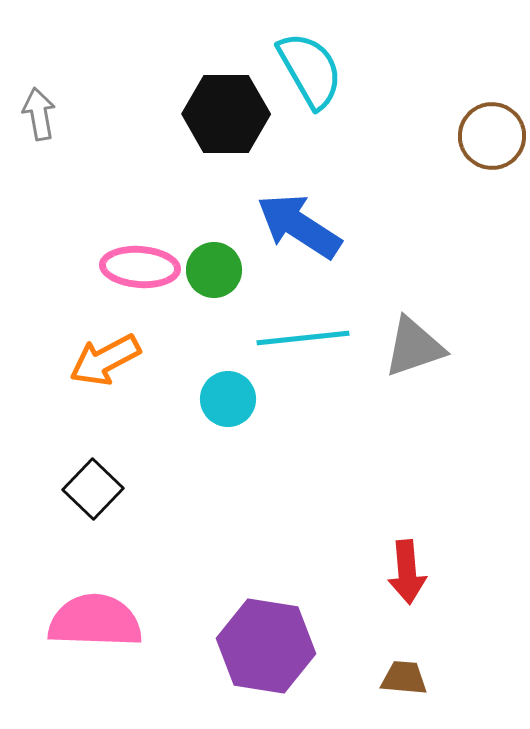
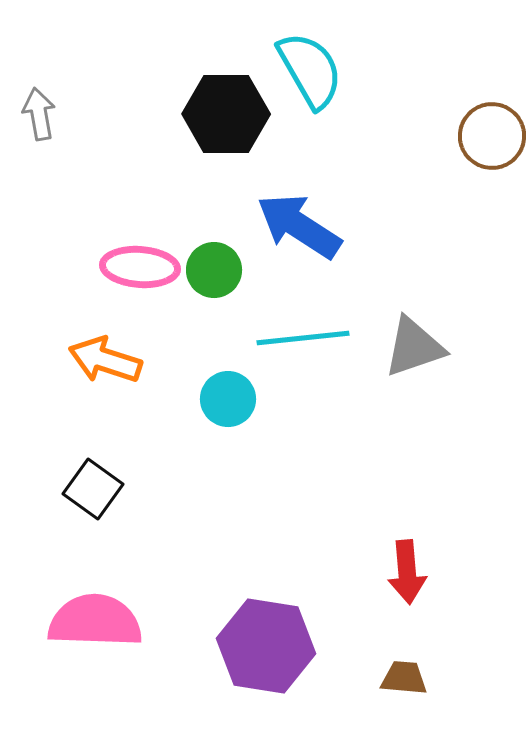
orange arrow: rotated 46 degrees clockwise
black square: rotated 8 degrees counterclockwise
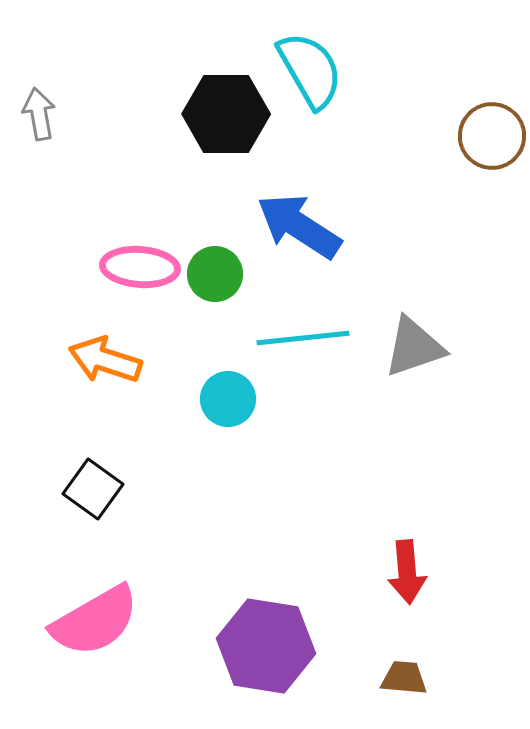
green circle: moved 1 px right, 4 px down
pink semicircle: rotated 148 degrees clockwise
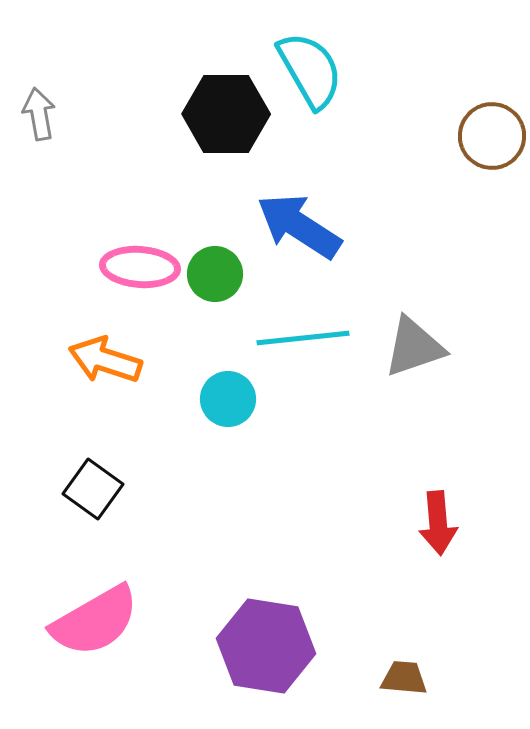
red arrow: moved 31 px right, 49 px up
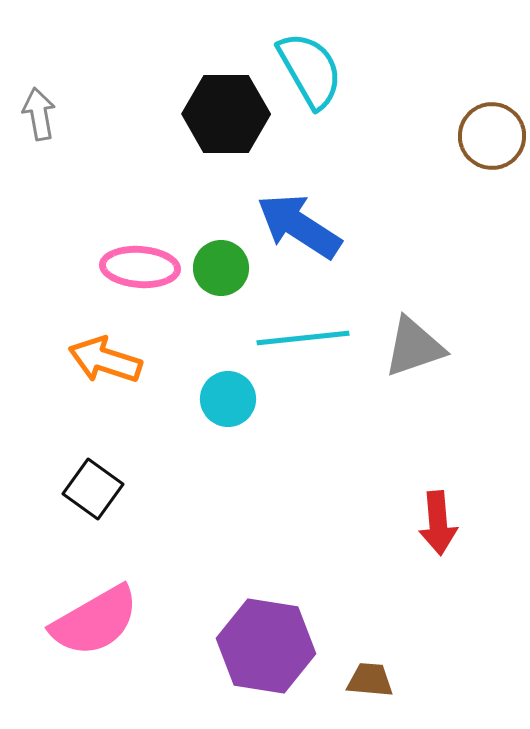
green circle: moved 6 px right, 6 px up
brown trapezoid: moved 34 px left, 2 px down
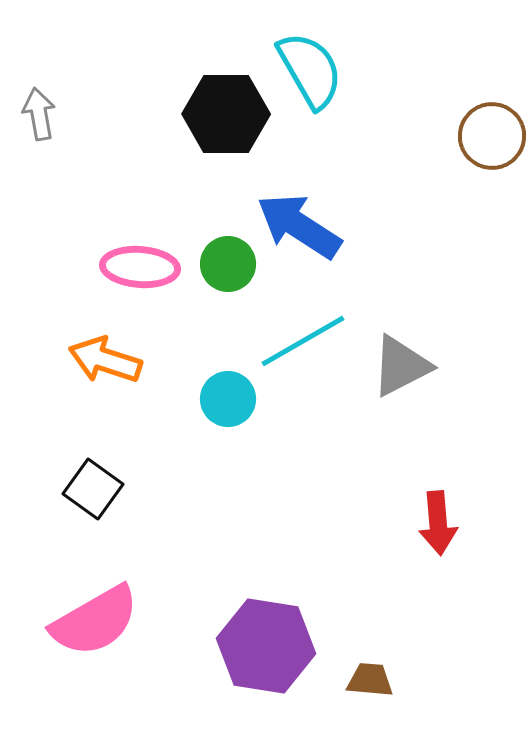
green circle: moved 7 px right, 4 px up
cyan line: moved 3 px down; rotated 24 degrees counterclockwise
gray triangle: moved 13 px left, 19 px down; rotated 8 degrees counterclockwise
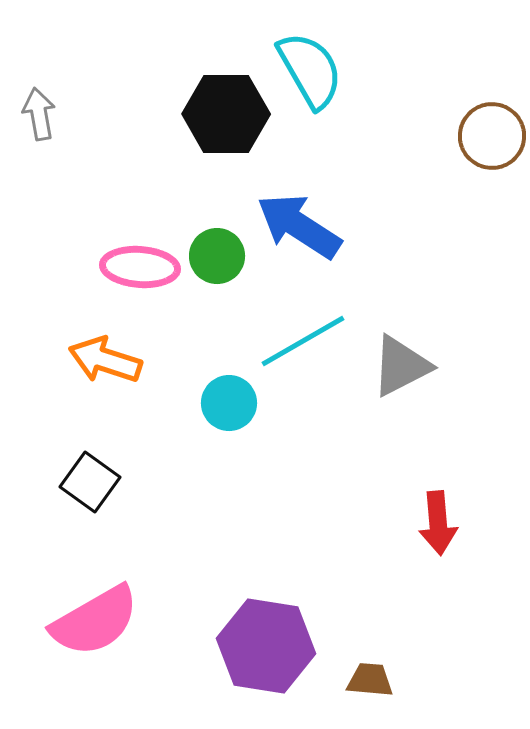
green circle: moved 11 px left, 8 px up
cyan circle: moved 1 px right, 4 px down
black square: moved 3 px left, 7 px up
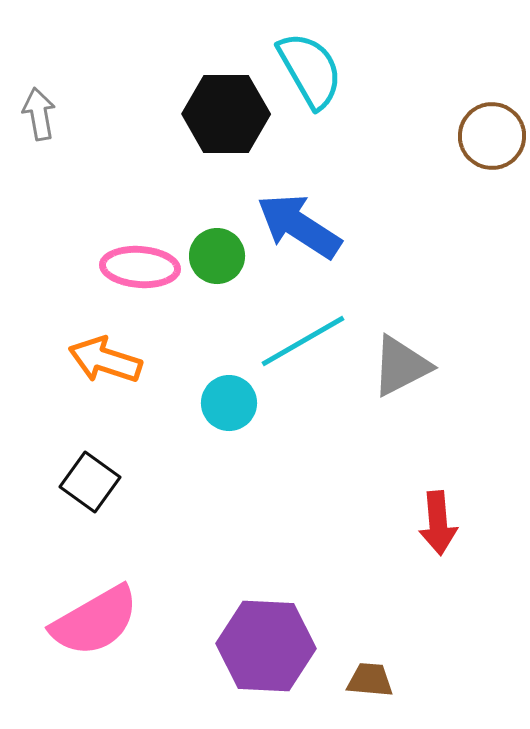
purple hexagon: rotated 6 degrees counterclockwise
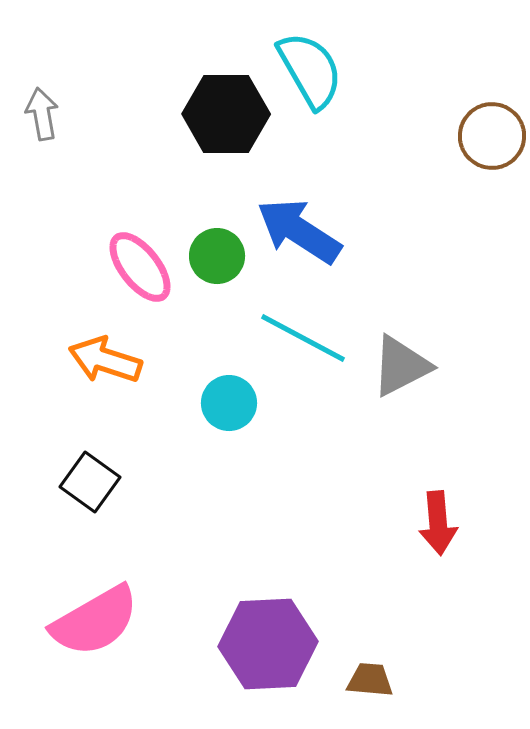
gray arrow: moved 3 px right
blue arrow: moved 5 px down
pink ellipse: rotated 48 degrees clockwise
cyan line: moved 3 px up; rotated 58 degrees clockwise
purple hexagon: moved 2 px right, 2 px up; rotated 6 degrees counterclockwise
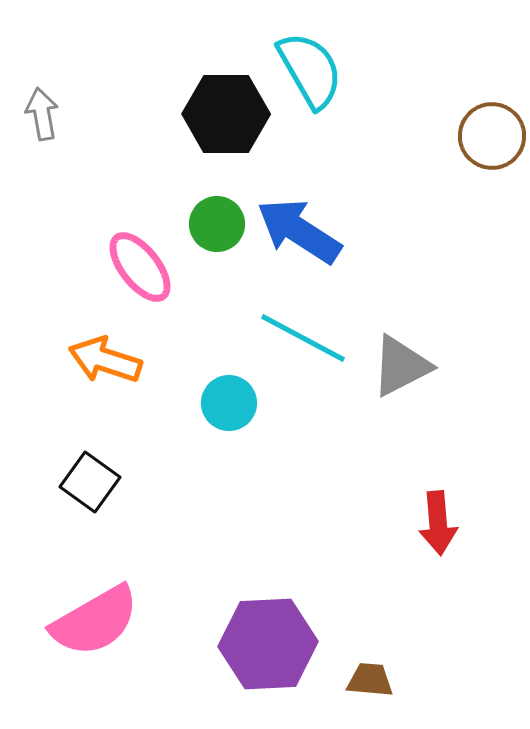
green circle: moved 32 px up
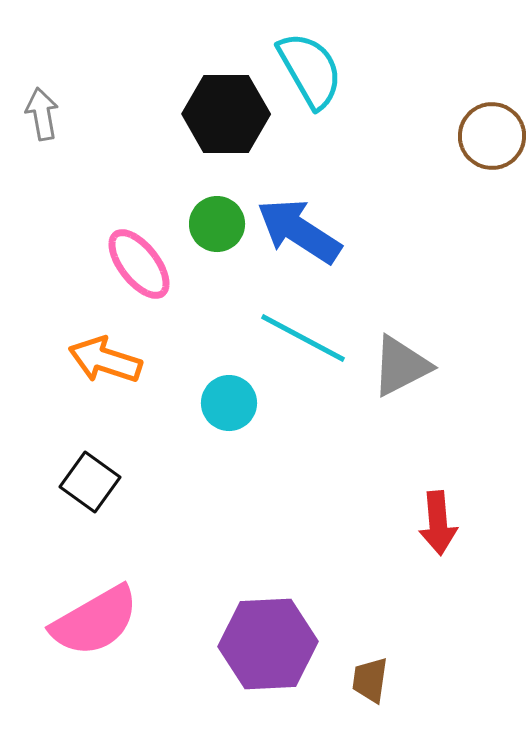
pink ellipse: moved 1 px left, 3 px up
brown trapezoid: rotated 87 degrees counterclockwise
